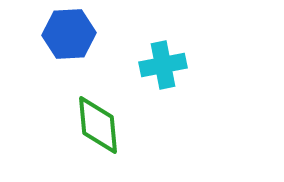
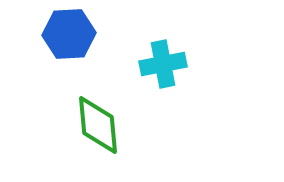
cyan cross: moved 1 px up
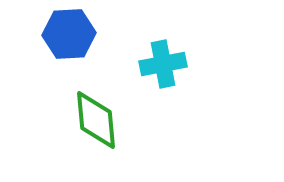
green diamond: moved 2 px left, 5 px up
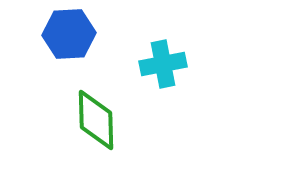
green diamond: rotated 4 degrees clockwise
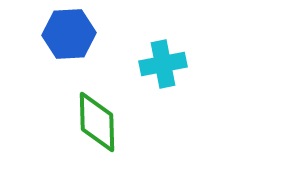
green diamond: moved 1 px right, 2 px down
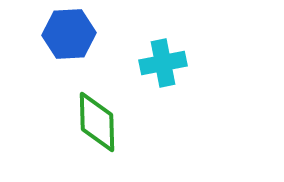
cyan cross: moved 1 px up
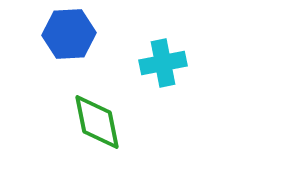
green diamond: rotated 10 degrees counterclockwise
